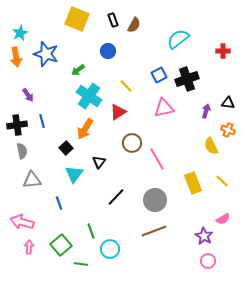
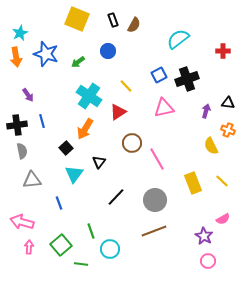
green arrow at (78, 70): moved 8 px up
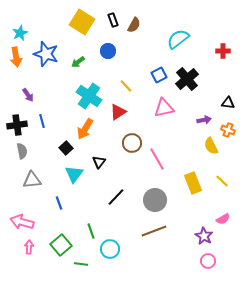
yellow square at (77, 19): moved 5 px right, 3 px down; rotated 10 degrees clockwise
black cross at (187, 79): rotated 20 degrees counterclockwise
purple arrow at (206, 111): moved 2 px left, 9 px down; rotated 64 degrees clockwise
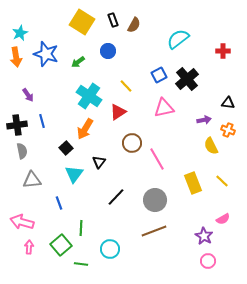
green line at (91, 231): moved 10 px left, 3 px up; rotated 21 degrees clockwise
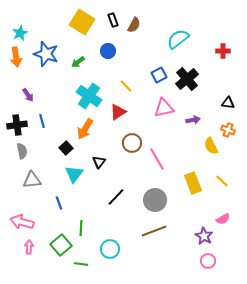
purple arrow at (204, 120): moved 11 px left
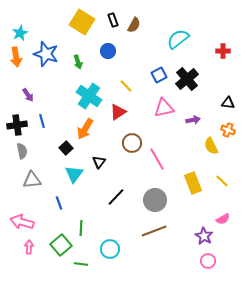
green arrow at (78, 62): rotated 72 degrees counterclockwise
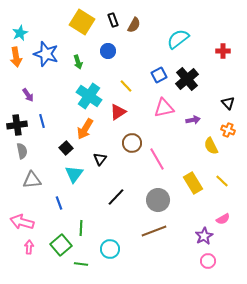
black triangle at (228, 103): rotated 40 degrees clockwise
black triangle at (99, 162): moved 1 px right, 3 px up
yellow rectangle at (193, 183): rotated 10 degrees counterclockwise
gray circle at (155, 200): moved 3 px right
purple star at (204, 236): rotated 12 degrees clockwise
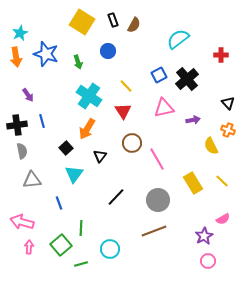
red cross at (223, 51): moved 2 px left, 4 px down
red triangle at (118, 112): moved 5 px right, 1 px up; rotated 30 degrees counterclockwise
orange arrow at (85, 129): moved 2 px right
black triangle at (100, 159): moved 3 px up
green line at (81, 264): rotated 24 degrees counterclockwise
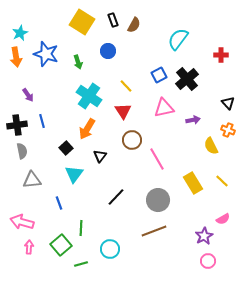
cyan semicircle at (178, 39): rotated 15 degrees counterclockwise
brown circle at (132, 143): moved 3 px up
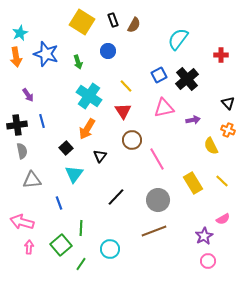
green line at (81, 264): rotated 40 degrees counterclockwise
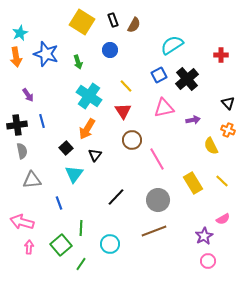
cyan semicircle at (178, 39): moved 6 px left, 6 px down; rotated 20 degrees clockwise
blue circle at (108, 51): moved 2 px right, 1 px up
black triangle at (100, 156): moved 5 px left, 1 px up
cyan circle at (110, 249): moved 5 px up
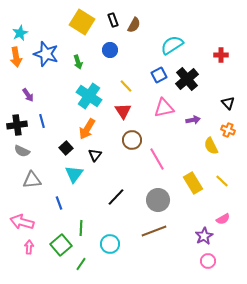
gray semicircle at (22, 151): rotated 126 degrees clockwise
